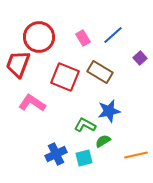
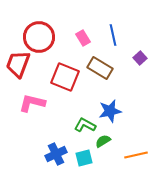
blue line: rotated 60 degrees counterclockwise
brown rectangle: moved 4 px up
pink L-shape: rotated 20 degrees counterclockwise
blue star: moved 1 px right
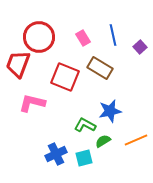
purple square: moved 11 px up
orange line: moved 15 px up; rotated 10 degrees counterclockwise
